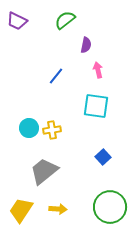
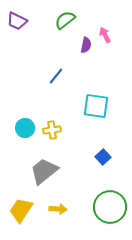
pink arrow: moved 7 px right, 35 px up; rotated 14 degrees counterclockwise
cyan circle: moved 4 px left
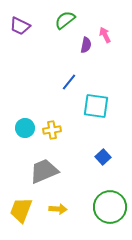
purple trapezoid: moved 3 px right, 5 px down
blue line: moved 13 px right, 6 px down
gray trapezoid: rotated 16 degrees clockwise
yellow trapezoid: rotated 12 degrees counterclockwise
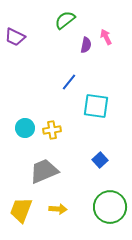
purple trapezoid: moved 5 px left, 11 px down
pink arrow: moved 1 px right, 2 px down
blue square: moved 3 px left, 3 px down
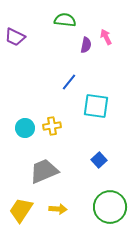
green semicircle: rotated 45 degrees clockwise
yellow cross: moved 4 px up
blue square: moved 1 px left
yellow trapezoid: rotated 12 degrees clockwise
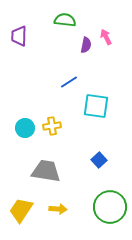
purple trapezoid: moved 4 px right, 1 px up; rotated 65 degrees clockwise
blue line: rotated 18 degrees clockwise
gray trapezoid: moved 2 px right; rotated 32 degrees clockwise
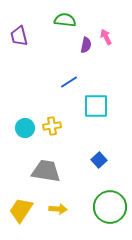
purple trapezoid: rotated 15 degrees counterclockwise
cyan square: rotated 8 degrees counterclockwise
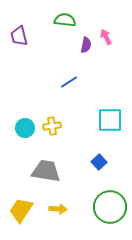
cyan square: moved 14 px right, 14 px down
blue square: moved 2 px down
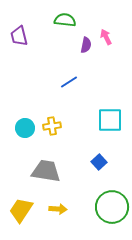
green circle: moved 2 px right
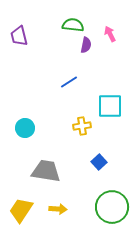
green semicircle: moved 8 px right, 5 px down
pink arrow: moved 4 px right, 3 px up
cyan square: moved 14 px up
yellow cross: moved 30 px right
